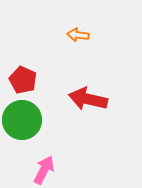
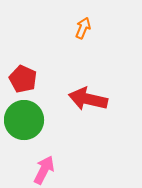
orange arrow: moved 5 px right, 7 px up; rotated 105 degrees clockwise
red pentagon: moved 1 px up
green circle: moved 2 px right
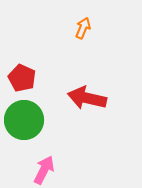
red pentagon: moved 1 px left, 1 px up
red arrow: moved 1 px left, 1 px up
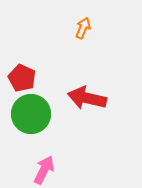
green circle: moved 7 px right, 6 px up
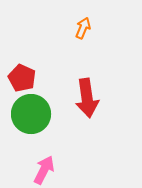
red arrow: rotated 111 degrees counterclockwise
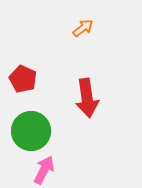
orange arrow: rotated 30 degrees clockwise
red pentagon: moved 1 px right, 1 px down
green circle: moved 17 px down
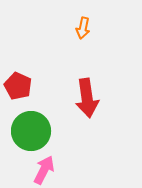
orange arrow: rotated 140 degrees clockwise
red pentagon: moved 5 px left, 7 px down
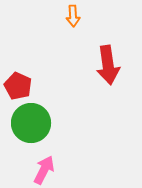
orange arrow: moved 10 px left, 12 px up; rotated 15 degrees counterclockwise
red arrow: moved 21 px right, 33 px up
green circle: moved 8 px up
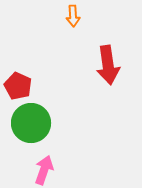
pink arrow: rotated 8 degrees counterclockwise
